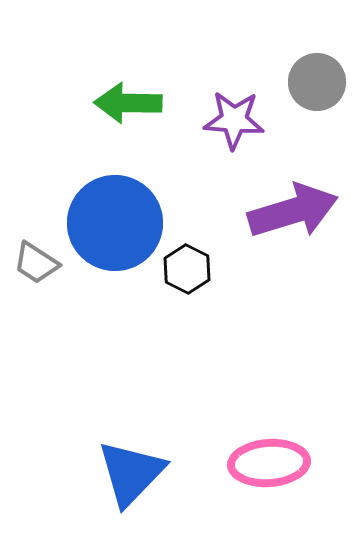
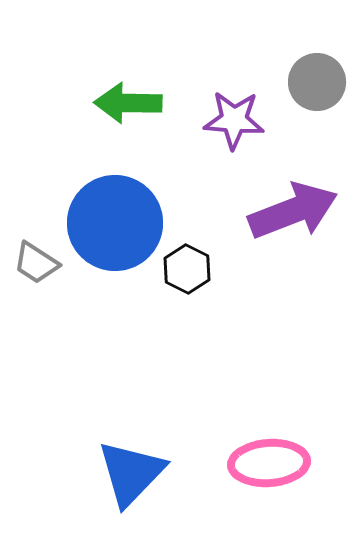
purple arrow: rotated 4 degrees counterclockwise
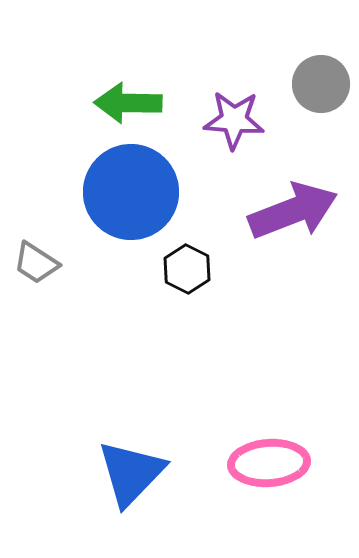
gray circle: moved 4 px right, 2 px down
blue circle: moved 16 px right, 31 px up
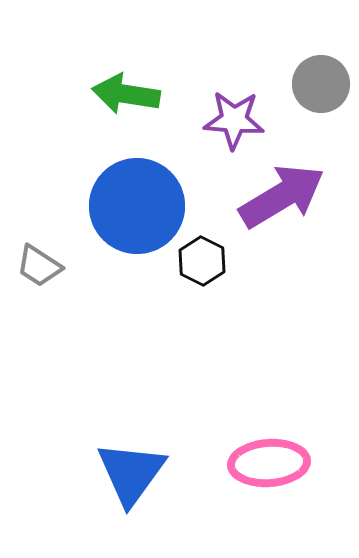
green arrow: moved 2 px left, 9 px up; rotated 8 degrees clockwise
blue circle: moved 6 px right, 14 px down
purple arrow: moved 11 px left, 15 px up; rotated 10 degrees counterclockwise
gray trapezoid: moved 3 px right, 3 px down
black hexagon: moved 15 px right, 8 px up
blue triangle: rotated 8 degrees counterclockwise
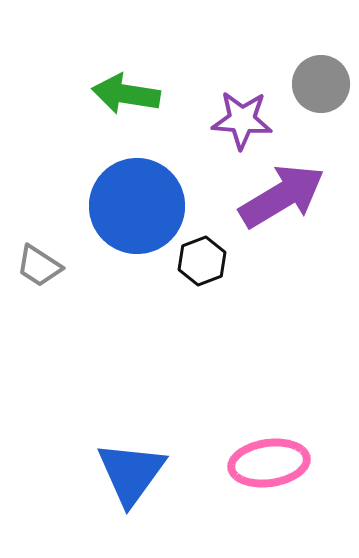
purple star: moved 8 px right
black hexagon: rotated 12 degrees clockwise
pink ellipse: rotated 4 degrees counterclockwise
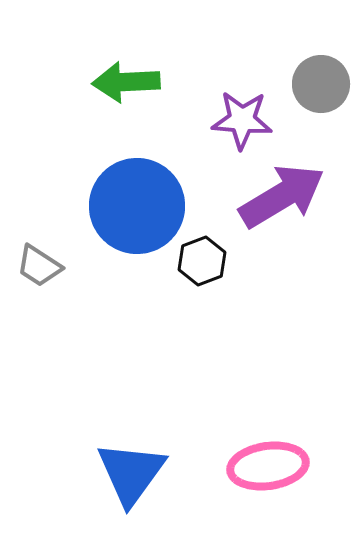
green arrow: moved 12 px up; rotated 12 degrees counterclockwise
pink ellipse: moved 1 px left, 3 px down
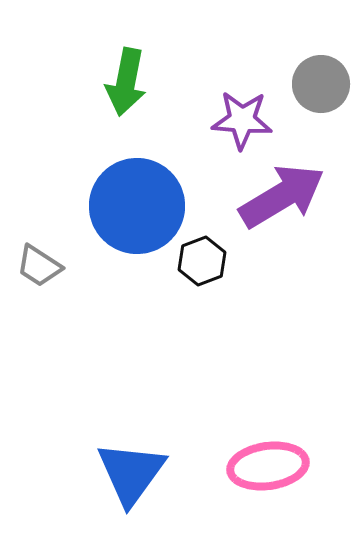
green arrow: rotated 76 degrees counterclockwise
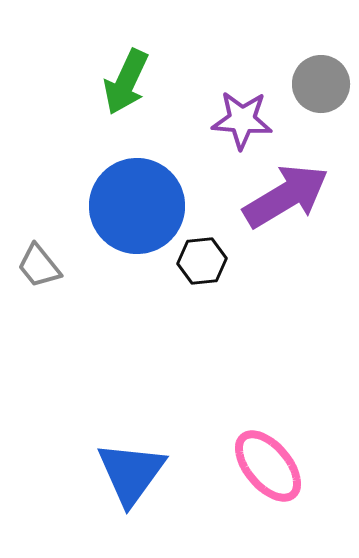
green arrow: rotated 14 degrees clockwise
purple arrow: moved 4 px right
black hexagon: rotated 15 degrees clockwise
gray trapezoid: rotated 18 degrees clockwise
pink ellipse: rotated 58 degrees clockwise
